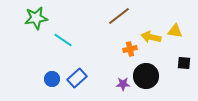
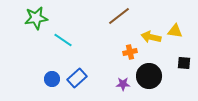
orange cross: moved 3 px down
black circle: moved 3 px right
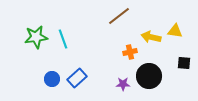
green star: moved 19 px down
cyan line: moved 1 px up; rotated 36 degrees clockwise
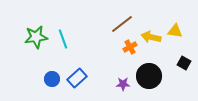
brown line: moved 3 px right, 8 px down
orange cross: moved 5 px up; rotated 16 degrees counterclockwise
black square: rotated 24 degrees clockwise
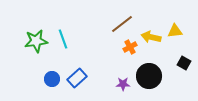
yellow triangle: rotated 14 degrees counterclockwise
green star: moved 4 px down
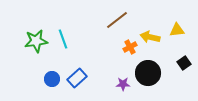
brown line: moved 5 px left, 4 px up
yellow triangle: moved 2 px right, 1 px up
yellow arrow: moved 1 px left
black square: rotated 24 degrees clockwise
black circle: moved 1 px left, 3 px up
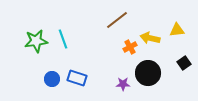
yellow arrow: moved 1 px down
blue rectangle: rotated 60 degrees clockwise
